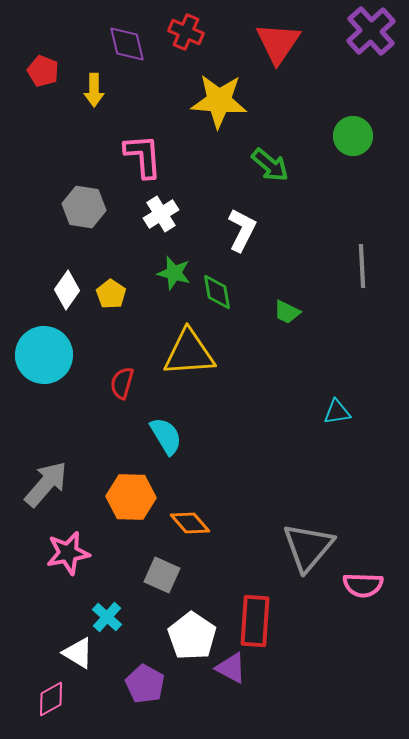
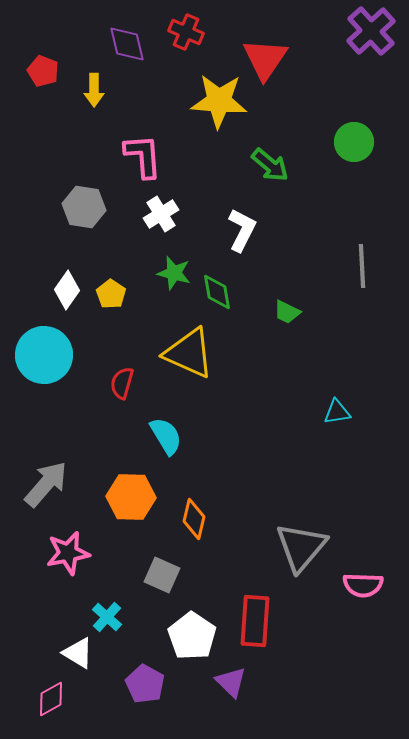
red triangle: moved 13 px left, 16 px down
green circle: moved 1 px right, 6 px down
yellow triangle: rotated 28 degrees clockwise
orange diamond: moved 4 px right, 4 px up; rotated 54 degrees clockwise
gray triangle: moved 7 px left
purple triangle: moved 14 px down; rotated 16 degrees clockwise
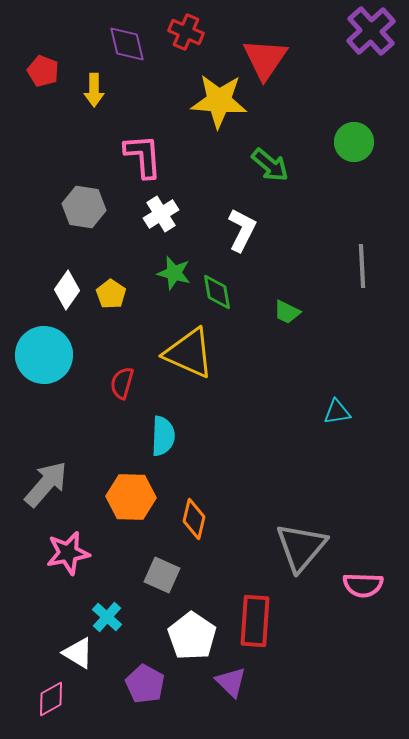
cyan semicircle: moved 3 px left; rotated 33 degrees clockwise
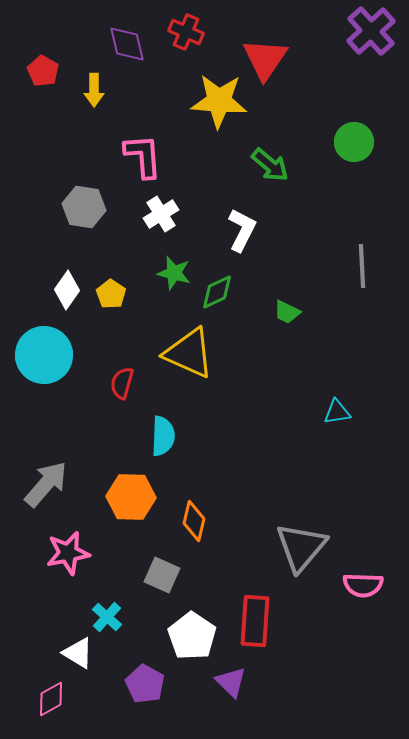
red pentagon: rotated 8 degrees clockwise
green diamond: rotated 75 degrees clockwise
orange diamond: moved 2 px down
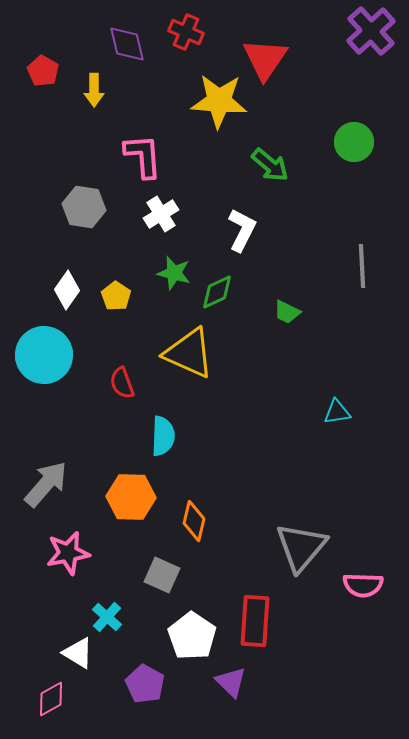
yellow pentagon: moved 5 px right, 2 px down
red semicircle: rotated 36 degrees counterclockwise
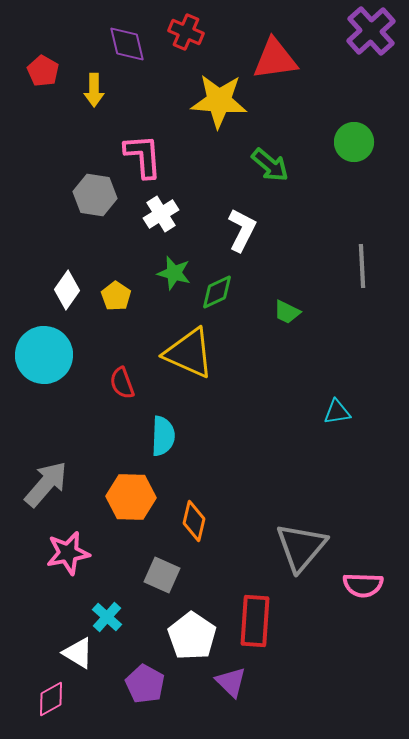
red triangle: moved 10 px right; rotated 48 degrees clockwise
gray hexagon: moved 11 px right, 12 px up
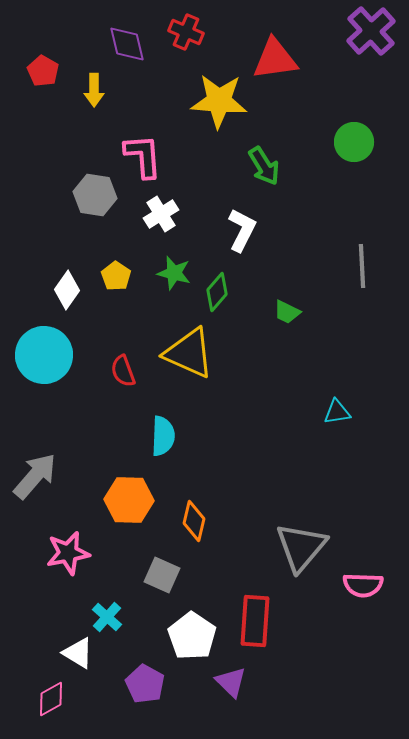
green arrow: moved 6 px left, 1 px down; rotated 18 degrees clockwise
green diamond: rotated 24 degrees counterclockwise
yellow pentagon: moved 20 px up
red semicircle: moved 1 px right, 12 px up
gray arrow: moved 11 px left, 8 px up
orange hexagon: moved 2 px left, 3 px down
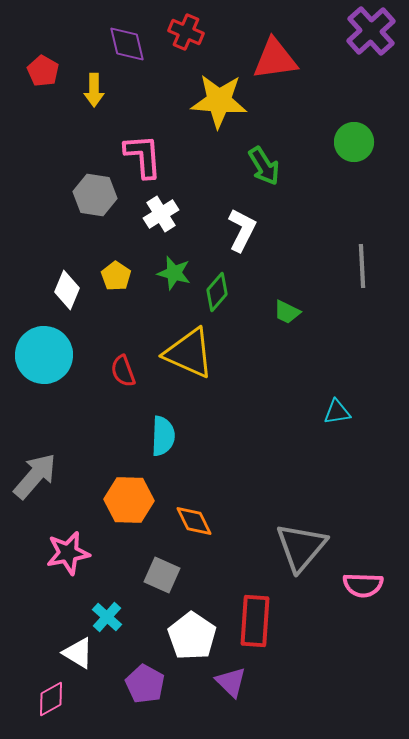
white diamond: rotated 12 degrees counterclockwise
orange diamond: rotated 39 degrees counterclockwise
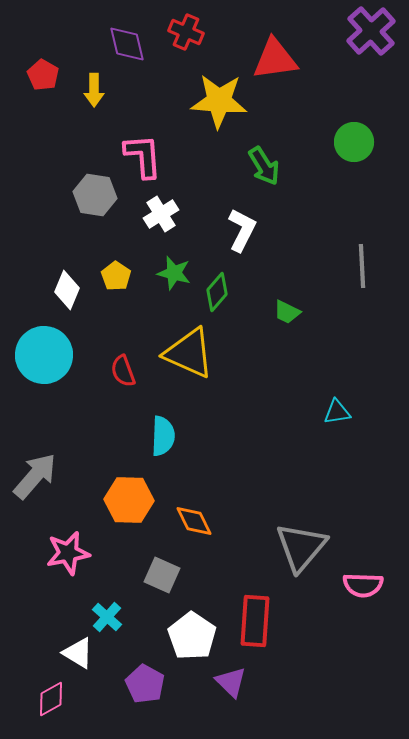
red pentagon: moved 4 px down
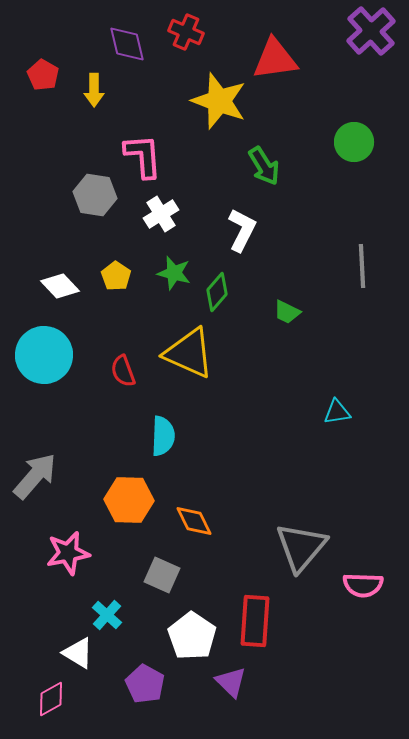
yellow star: rotated 16 degrees clockwise
white diamond: moved 7 px left, 4 px up; rotated 66 degrees counterclockwise
cyan cross: moved 2 px up
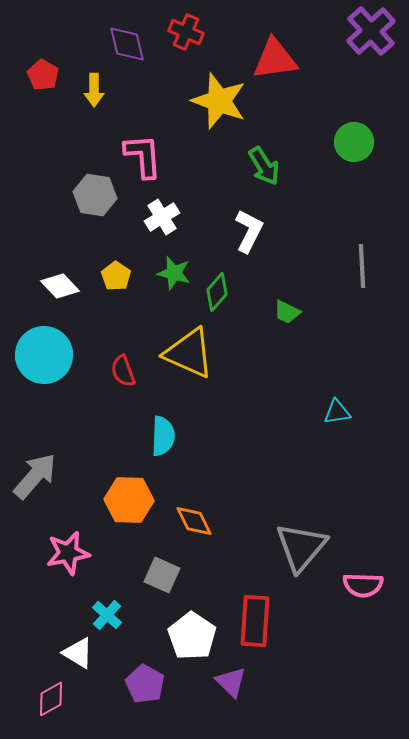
white cross: moved 1 px right, 3 px down
white L-shape: moved 7 px right, 1 px down
